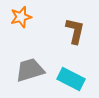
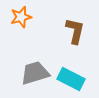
gray trapezoid: moved 5 px right, 3 px down
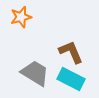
brown L-shape: moved 4 px left, 21 px down; rotated 36 degrees counterclockwise
gray trapezoid: rotated 48 degrees clockwise
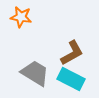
orange star: rotated 25 degrees clockwise
brown L-shape: moved 1 px right, 1 px down; rotated 84 degrees clockwise
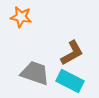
gray trapezoid: rotated 12 degrees counterclockwise
cyan rectangle: moved 1 px left, 2 px down
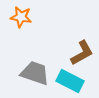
brown L-shape: moved 10 px right
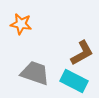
orange star: moved 7 px down
cyan rectangle: moved 4 px right
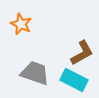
orange star: rotated 15 degrees clockwise
cyan rectangle: moved 1 px up
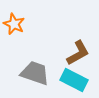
orange star: moved 7 px left
brown L-shape: moved 4 px left
